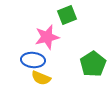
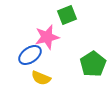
blue ellipse: moved 3 px left, 5 px up; rotated 40 degrees counterclockwise
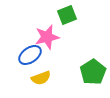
green pentagon: moved 8 px down
yellow semicircle: rotated 42 degrees counterclockwise
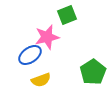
yellow semicircle: moved 2 px down
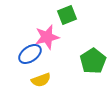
blue ellipse: moved 1 px up
green pentagon: moved 11 px up
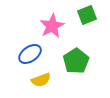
green square: moved 20 px right
pink star: moved 5 px right, 11 px up; rotated 15 degrees counterclockwise
green pentagon: moved 17 px left
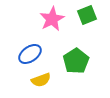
pink star: moved 7 px up
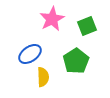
green square: moved 11 px down
yellow semicircle: moved 2 px right, 3 px up; rotated 72 degrees counterclockwise
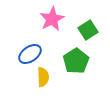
green square: moved 1 px right, 4 px down; rotated 12 degrees counterclockwise
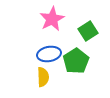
green square: moved 1 px down
blue ellipse: moved 19 px right; rotated 25 degrees clockwise
